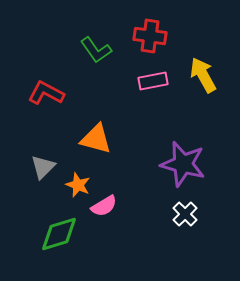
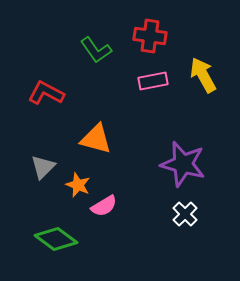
green diamond: moved 3 px left, 5 px down; rotated 54 degrees clockwise
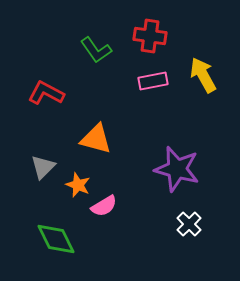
purple star: moved 6 px left, 5 px down
white cross: moved 4 px right, 10 px down
green diamond: rotated 27 degrees clockwise
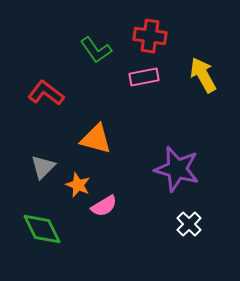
pink rectangle: moved 9 px left, 4 px up
red L-shape: rotated 9 degrees clockwise
green diamond: moved 14 px left, 10 px up
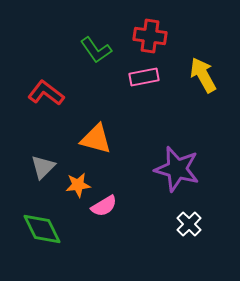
orange star: rotated 30 degrees counterclockwise
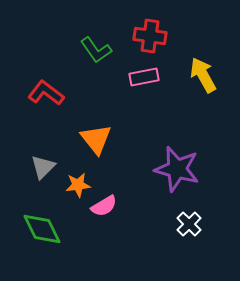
orange triangle: rotated 36 degrees clockwise
